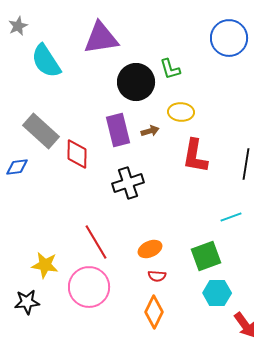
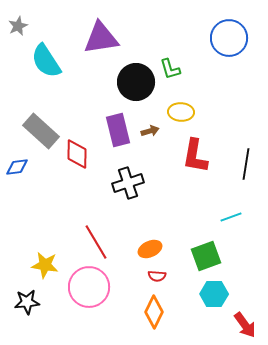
cyan hexagon: moved 3 px left, 1 px down
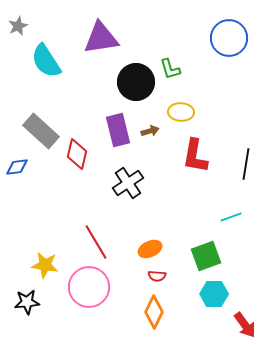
red diamond: rotated 12 degrees clockwise
black cross: rotated 16 degrees counterclockwise
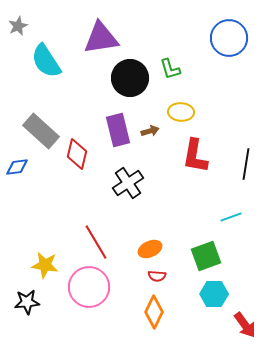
black circle: moved 6 px left, 4 px up
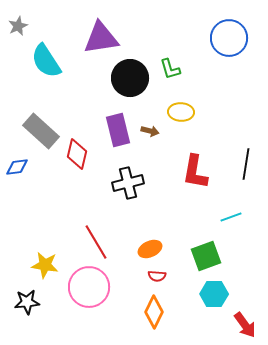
brown arrow: rotated 30 degrees clockwise
red L-shape: moved 16 px down
black cross: rotated 20 degrees clockwise
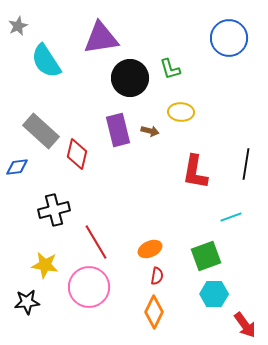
black cross: moved 74 px left, 27 px down
red semicircle: rotated 84 degrees counterclockwise
